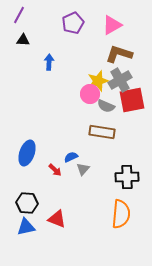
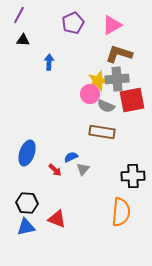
gray cross: moved 3 px left, 1 px up; rotated 25 degrees clockwise
black cross: moved 6 px right, 1 px up
orange semicircle: moved 2 px up
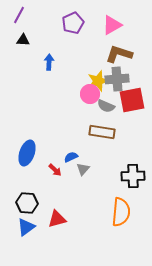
red triangle: rotated 36 degrees counterclockwise
blue triangle: rotated 24 degrees counterclockwise
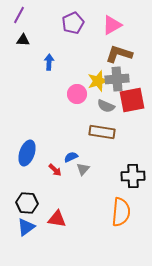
pink circle: moved 13 px left
red triangle: rotated 24 degrees clockwise
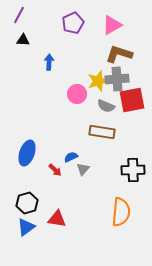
black cross: moved 6 px up
black hexagon: rotated 20 degrees counterclockwise
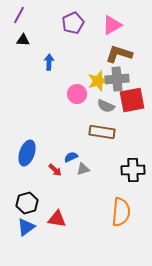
gray triangle: rotated 32 degrees clockwise
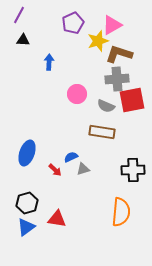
yellow star: moved 40 px up
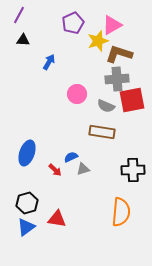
blue arrow: rotated 28 degrees clockwise
